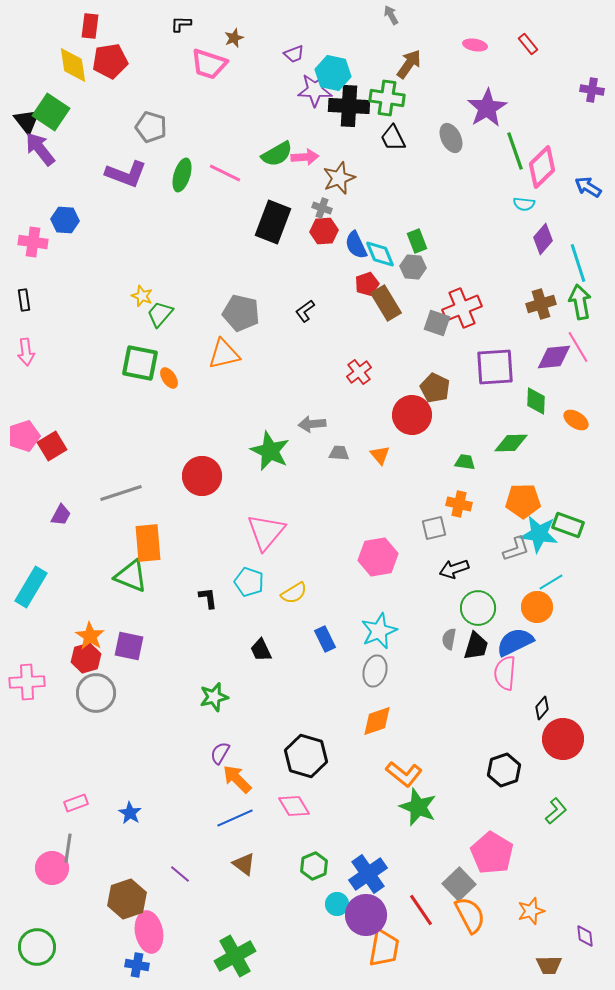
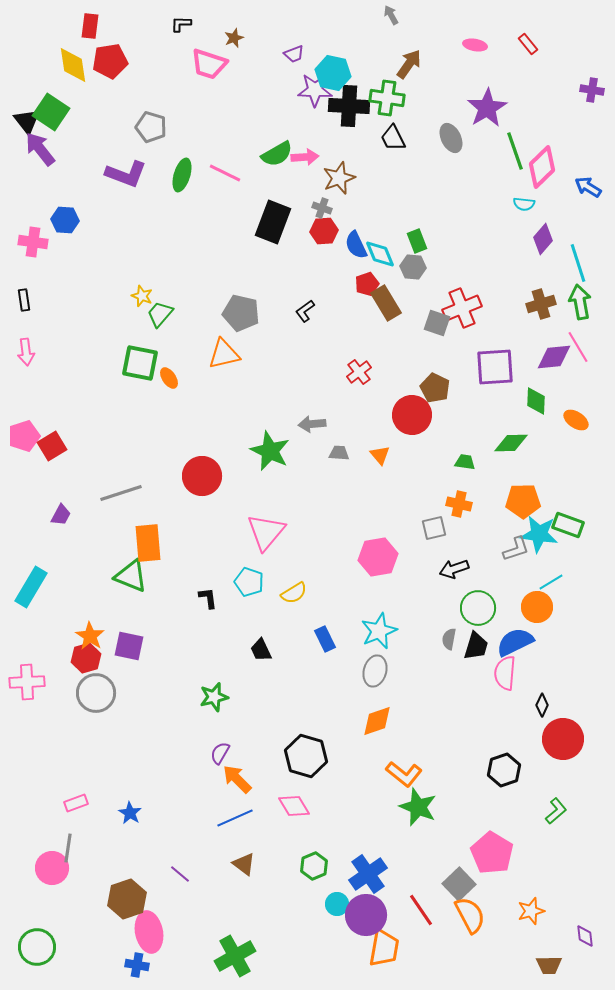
black diamond at (542, 708): moved 3 px up; rotated 15 degrees counterclockwise
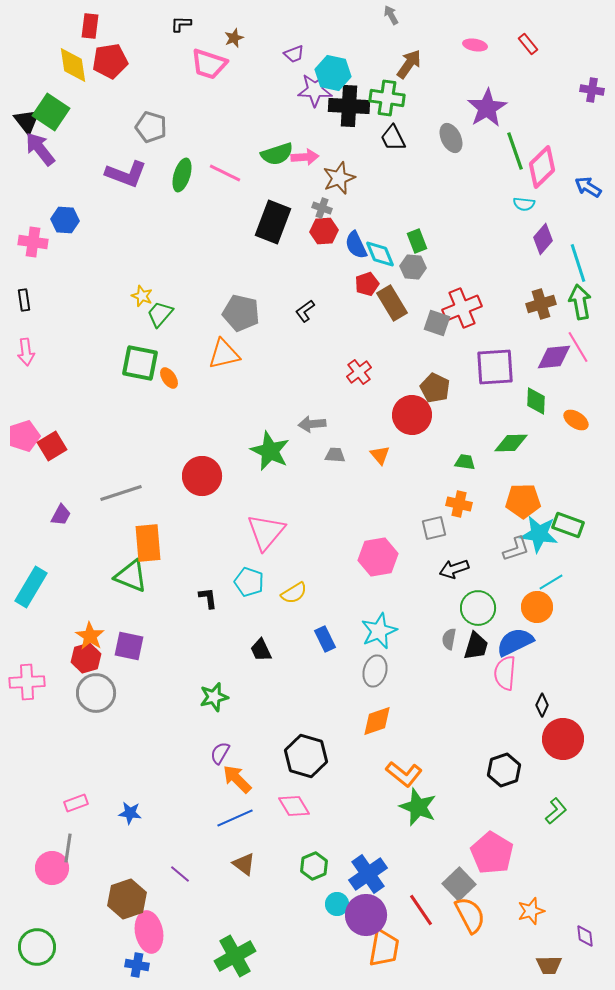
green semicircle at (277, 154): rotated 12 degrees clockwise
brown rectangle at (386, 303): moved 6 px right
gray trapezoid at (339, 453): moved 4 px left, 2 px down
blue star at (130, 813): rotated 25 degrees counterclockwise
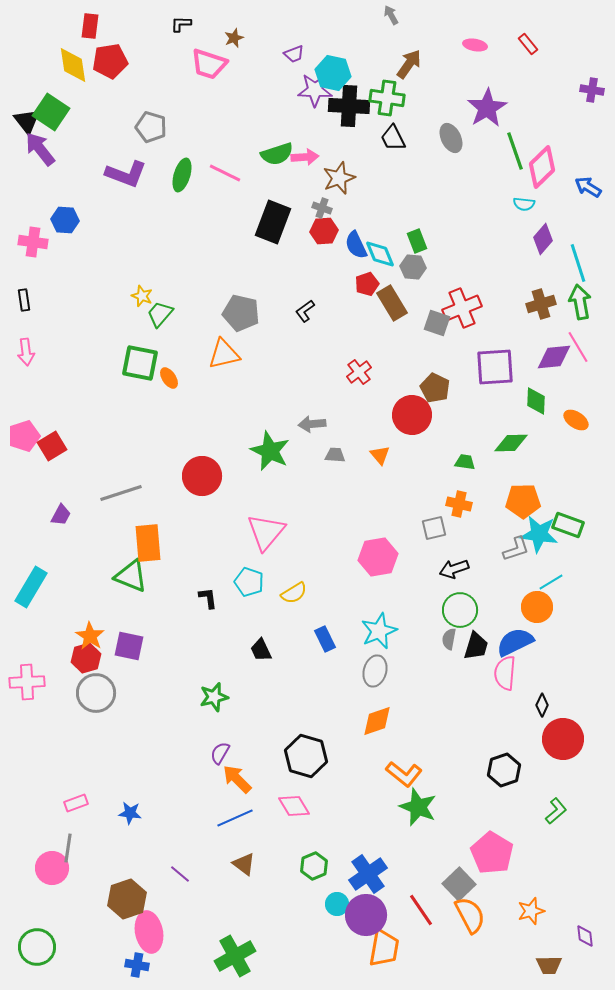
green circle at (478, 608): moved 18 px left, 2 px down
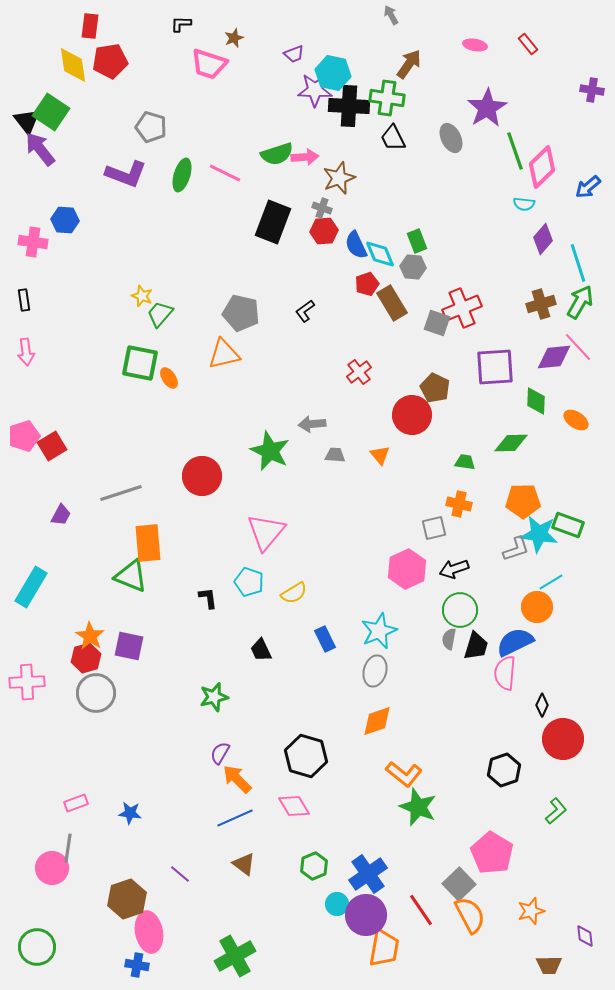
blue arrow at (588, 187): rotated 72 degrees counterclockwise
green arrow at (580, 302): rotated 40 degrees clockwise
pink line at (578, 347): rotated 12 degrees counterclockwise
pink hexagon at (378, 557): moved 29 px right, 12 px down; rotated 15 degrees counterclockwise
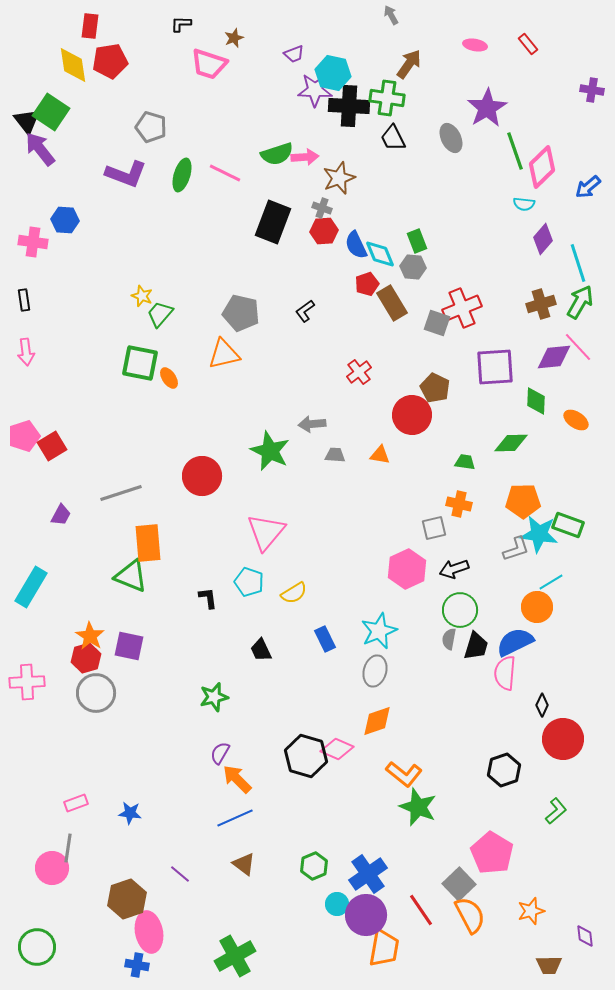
orange triangle at (380, 455): rotated 40 degrees counterclockwise
pink diamond at (294, 806): moved 43 px right, 57 px up; rotated 36 degrees counterclockwise
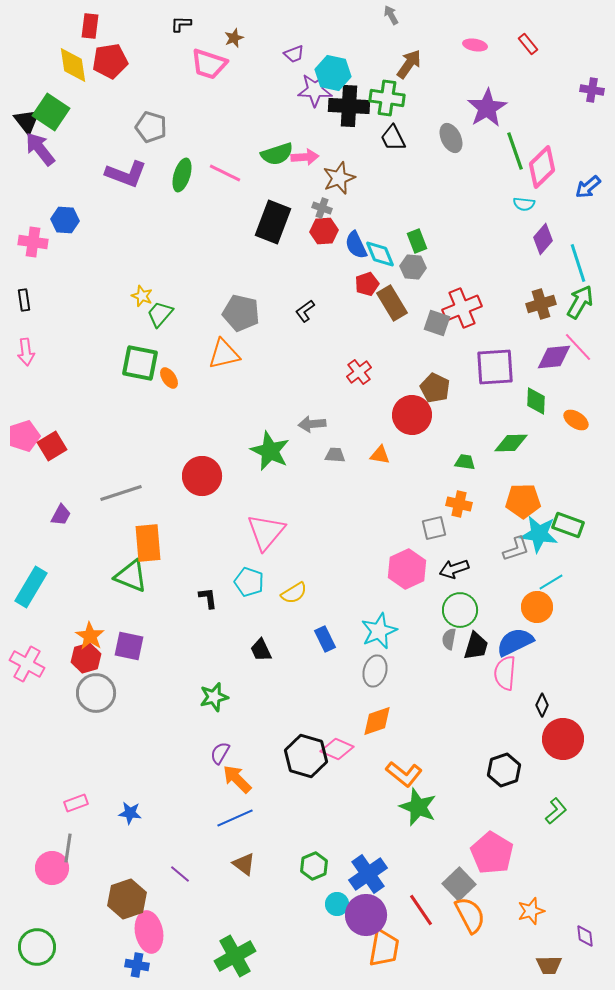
pink cross at (27, 682): moved 18 px up; rotated 32 degrees clockwise
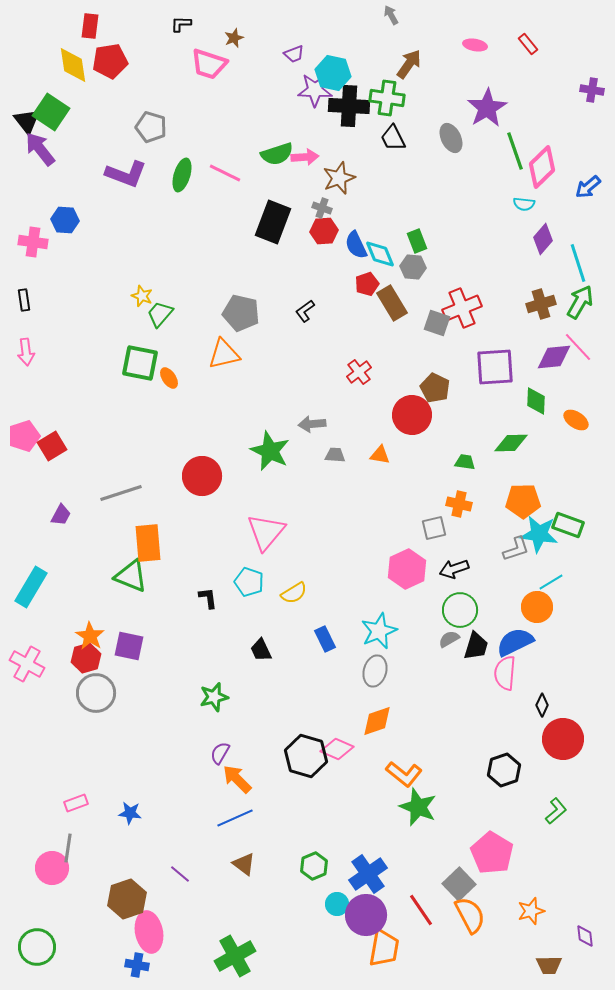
gray semicircle at (449, 639): rotated 50 degrees clockwise
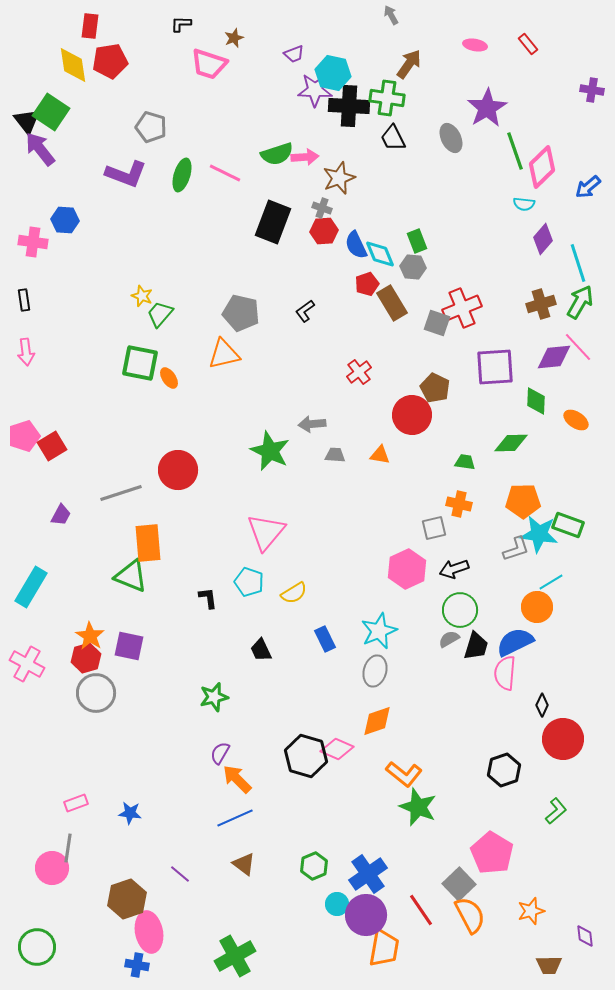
red circle at (202, 476): moved 24 px left, 6 px up
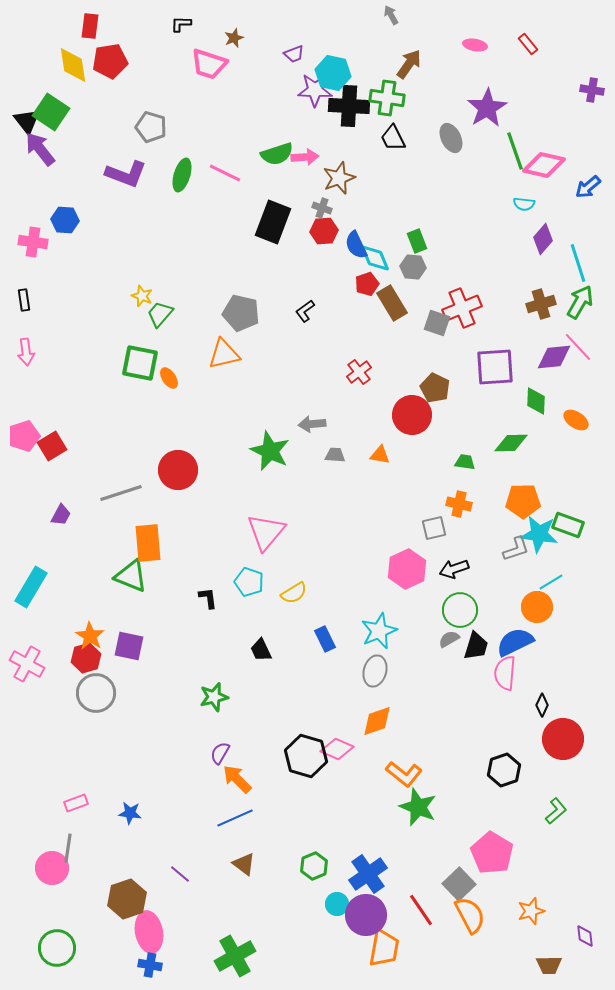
pink diamond at (542, 167): moved 2 px right, 2 px up; rotated 57 degrees clockwise
cyan diamond at (380, 254): moved 5 px left, 4 px down
green circle at (37, 947): moved 20 px right, 1 px down
blue cross at (137, 965): moved 13 px right
